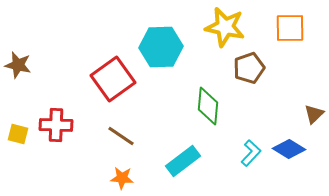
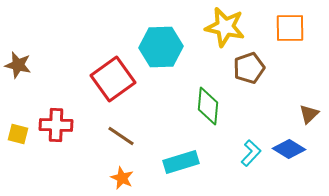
brown triangle: moved 5 px left
cyan rectangle: moved 2 px left, 1 px down; rotated 20 degrees clockwise
orange star: rotated 20 degrees clockwise
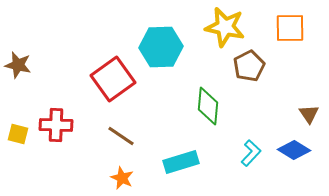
brown pentagon: moved 2 px up; rotated 8 degrees counterclockwise
brown triangle: rotated 20 degrees counterclockwise
blue diamond: moved 5 px right, 1 px down
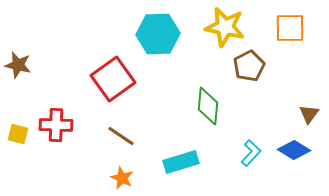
cyan hexagon: moved 3 px left, 13 px up
brown triangle: rotated 10 degrees clockwise
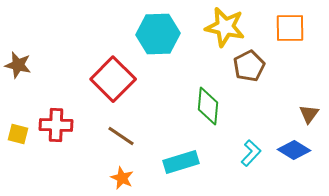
red square: rotated 9 degrees counterclockwise
